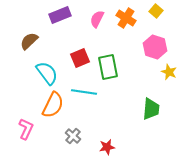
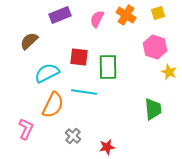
yellow square: moved 2 px right, 2 px down; rotated 32 degrees clockwise
orange cross: moved 3 px up
red square: moved 1 px left, 1 px up; rotated 30 degrees clockwise
green rectangle: rotated 10 degrees clockwise
cyan semicircle: rotated 80 degrees counterclockwise
green trapezoid: moved 2 px right; rotated 10 degrees counterclockwise
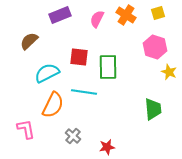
pink L-shape: rotated 35 degrees counterclockwise
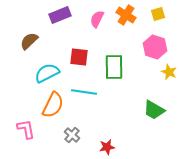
yellow square: moved 1 px down
green rectangle: moved 6 px right
green trapezoid: moved 1 px right, 1 px down; rotated 125 degrees clockwise
gray cross: moved 1 px left, 1 px up
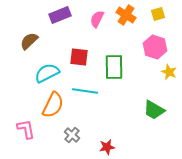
cyan line: moved 1 px right, 1 px up
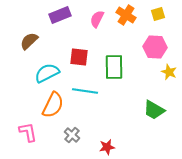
pink hexagon: rotated 15 degrees counterclockwise
pink L-shape: moved 2 px right, 3 px down
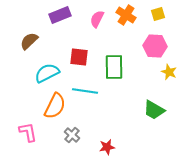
pink hexagon: moved 1 px up
orange semicircle: moved 2 px right, 1 px down
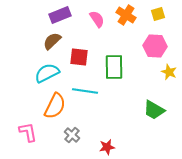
pink semicircle: rotated 120 degrees clockwise
brown semicircle: moved 23 px right
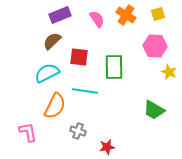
gray cross: moved 6 px right, 4 px up; rotated 21 degrees counterclockwise
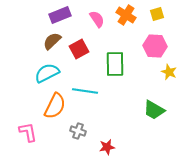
yellow square: moved 1 px left
red square: moved 8 px up; rotated 36 degrees counterclockwise
green rectangle: moved 1 px right, 3 px up
